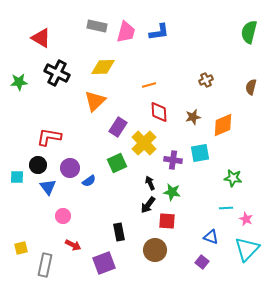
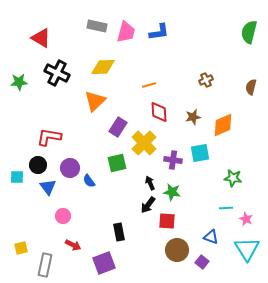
green square at (117, 163): rotated 12 degrees clockwise
blue semicircle at (89, 181): rotated 88 degrees clockwise
cyan triangle at (247, 249): rotated 16 degrees counterclockwise
brown circle at (155, 250): moved 22 px right
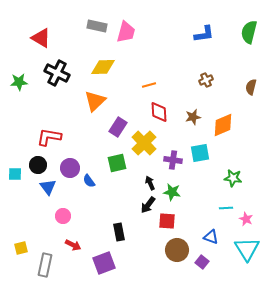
blue L-shape at (159, 32): moved 45 px right, 2 px down
cyan square at (17, 177): moved 2 px left, 3 px up
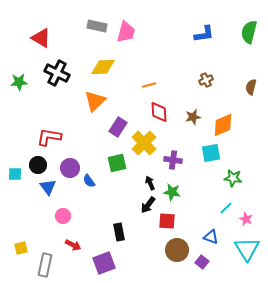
cyan square at (200, 153): moved 11 px right
cyan line at (226, 208): rotated 40 degrees counterclockwise
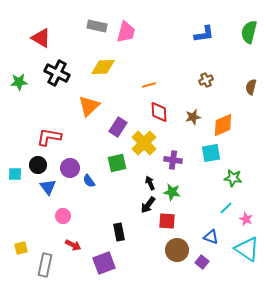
orange triangle at (95, 101): moved 6 px left, 5 px down
cyan triangle at (247, 249): rotated 24 degrees counterclockwise
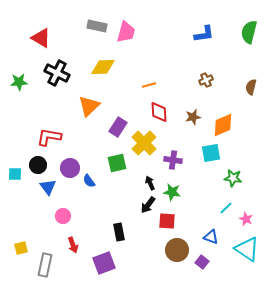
red arrow at (73, 245): rotated 42 degrees clockwise
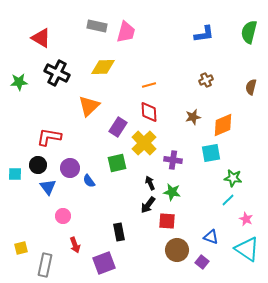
red diamond at (159, 112): moved 10 px left
cyan line at (226, 208): moved 2 px right, 8 px up
red arrow at (73, 245): moved 2 px right
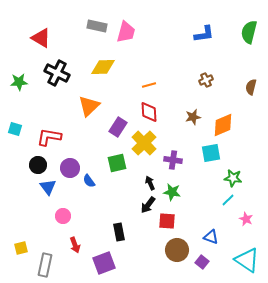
cyan square at (15, 174): moved 45 px up; rotated 16 degrees clockwise
cyan triangle at (247, 249): moved 11 px down
